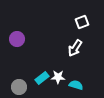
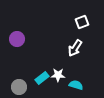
white star: moved 2 px up
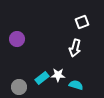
white arrow: rotated 18 degrees counterclockwise
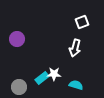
white star: moved 4 px left, 1 px up
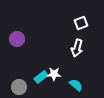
white square: moved 1 px left, 1 px down
white arrow: moved 2 px right
cyan rectangle: moved 1 px left, 1 px up
cyan semicircle: rotated 24 degrees clockwise
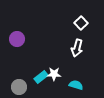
white square: rotated 24 degrees counterclockwise
cyan semicircle: rotated 24 degrees counterclockwise
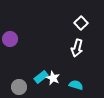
purple circle: moved 7 px left
white star: moved 1 px left, 4 px down; rotated 24 degrees clockwise
